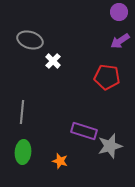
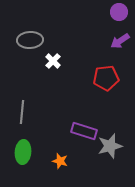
gray ellipse: rotated 20 degrees counterclockwise
red pentagon: moved 1 px left, 1 px down; rotated 15 degrees counterclockwise
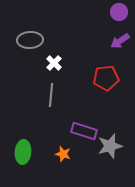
white cross: moved 1 px right, 2 px down
gray line: moved 29 px right, 17 px up
orange star: moved 3 px right, 7 px up
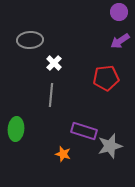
green ellipse: moved 7 px left, 23 px up
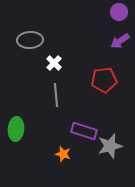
red pentagon: moved 2 px left, 2 px down
gray line: moved 5 px right; rotated 10 degrees counterclockwise
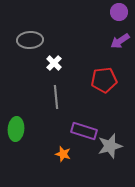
gray line: moved 2 px down
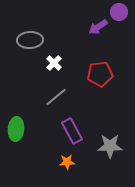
purple arrow: moved 22 px left, 14 px up
red pentagon: moved 4 px left, 6 px up
gray line: rotated 55 degrees clockwise
purple rectangle: moved 12 px left; rotated 45 degrees clockwise
gray star: rotated 15 degrees clockwise
orange star: moved 4 px right, 8 px down; rotated 21 degrees counterclockwise
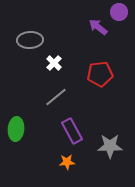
purple arrow: rotated 72 degrees clockwise
